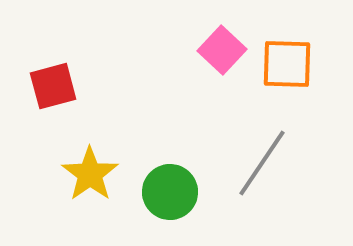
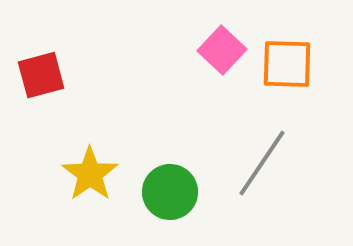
red square: moved 12 px left, 11 px up
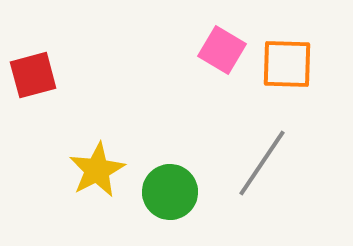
pink square: rotated 12 degrees counterclockwise
red square: moved 8 px left
yellow star: moved 7 px right, 4 px up; rotated 8 degrees clockwise
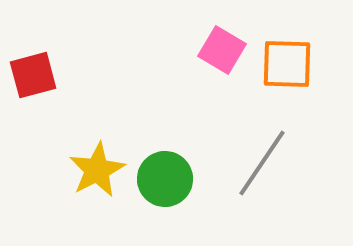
green circle: moved 5 px left, 13 px up
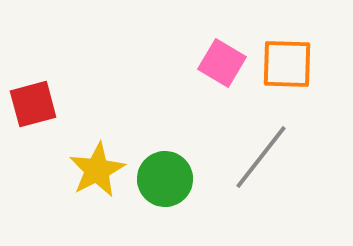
pink square: moved 13 px down
red square: moved 29 px down
gray line: moved 1 px left, 6 px up; rotated 4 degrees clockwise
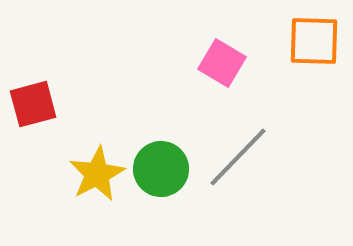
orange square: moved 27 px right, 23 px up
gray line: moved 23 px left; rotated 6 degrees clockwise
yellow star: moved 4 px down
green circle: moved 4 px left, 10 px up
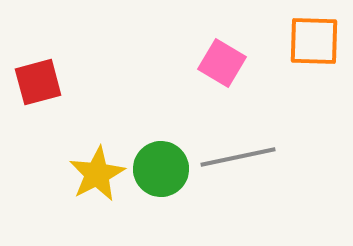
red square: moved 5 px right, 22 px up
gray line: rotated 34 degrees clockwise
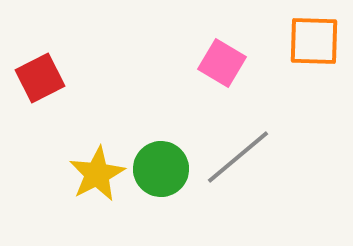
red square: moved 2 px right, 4 px up; rotated 12 degrees counterclockwise
gray line: rotated 28 degrees counterclockwise
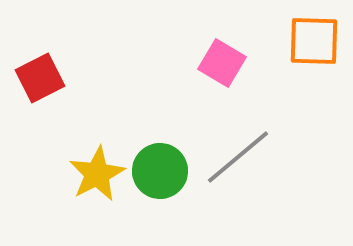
green circle: moved 1 px left, 2 px down
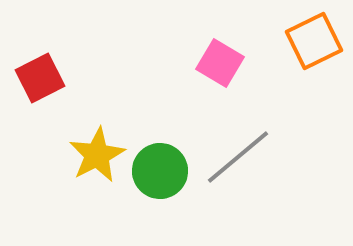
orange square: rotated 28 degrees counterclockwise
pink square: moved 2 px left
yellow star: moved 19 px up
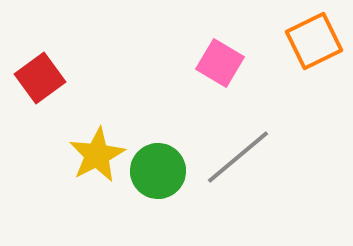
red square: rotated 9 degrees counterclockwise
green circle: moved 2 px left
